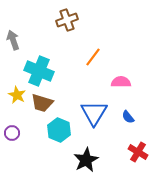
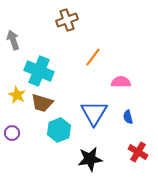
blue semicircle: rotated 24 degrees clockwise
cyan hexagon: rotated 15 degrees clockwise
black star: moved 4 px right, 1 px up; rotated 20 degrees clockwise
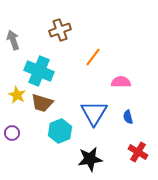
brown cross: moved 7 px left, 10 px down
cyan hexagon: moved 1 px right, 1 px down
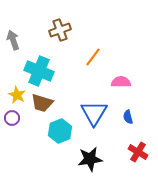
purple circle: moved 15 px up
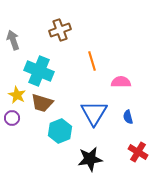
orange line: moved 1 px left, 4 px down; rotated 54 degrees counterclockwise
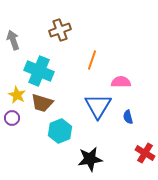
orange line: moved 1 px up; rotated 36 degrees clockwise
blue triangle: moved 4 px right, 7 px up
red cross: moved 7 px right, 1 px down
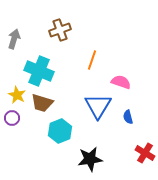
gray arrow: moved 1 px right, 1 px up; rotated 36 degrees clockwise
pink semicircle: rotated 18 degrees clockwise
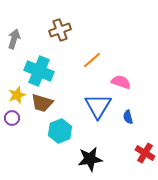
orange line: rotated 30 degrees clockwise
yellow star: rotated 24 degrees clockwise
